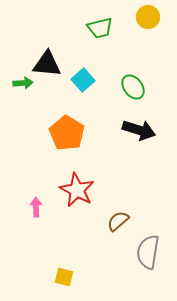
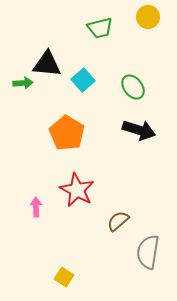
yellow square: rotated 18 degrees clockwise
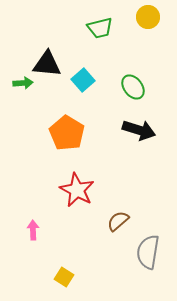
pink arrow: moved 3 px left, 23 px down
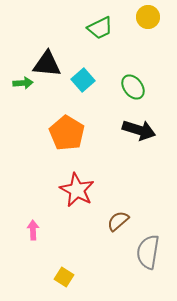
green trapezoid: rotated 12 degrees counterclockwise
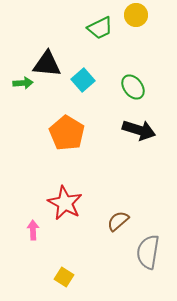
yellow circle: moved 12 px left, 2 px up
red star: moved 12 px left, 13 px down
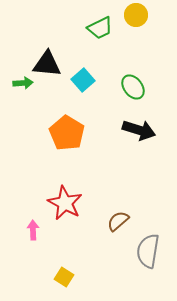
gray semicircle: moved 1 px up
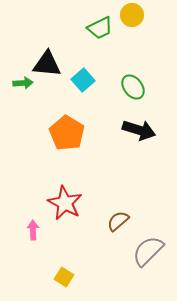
yellow circle: moved 4 px left
gray semicircle: rotated 36 degrees clockwise
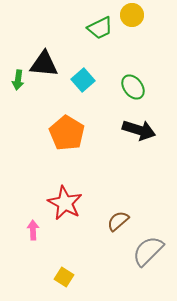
black triangle: moved 3 px left
green arrow: moved 5 px left, 3 px up; rotated 102 degrees clockwise
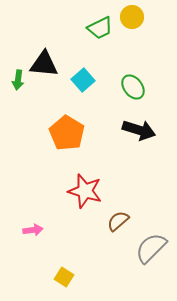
yellow circle: moved 2 px down
red star: moved 20 px right, 12 px up; rotated 12 degrees counterclockwise
pink arrow: rotated 84 degrees clockwise
gray semicircle: moved 3 px right, 3 px up
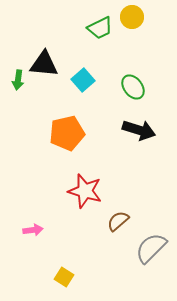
orange pentagon: rotated 28 degrees clockwise
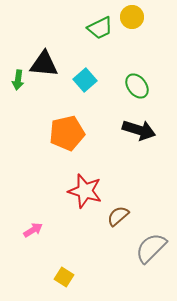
cyan square: moved 2 px right
green ellipse: moved 4 px right, 1 px up
brown semicircle: moved 5 px up
pink arrow: rotated 24 degrees counterclockwise
